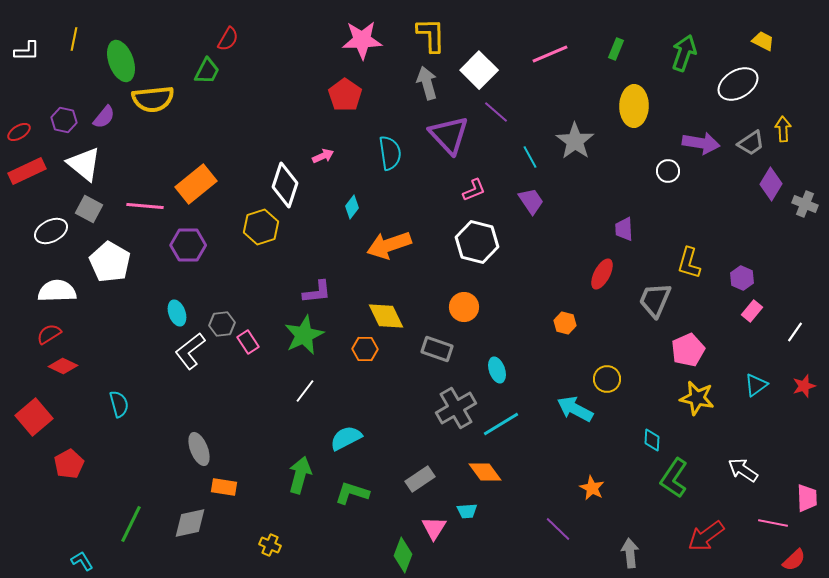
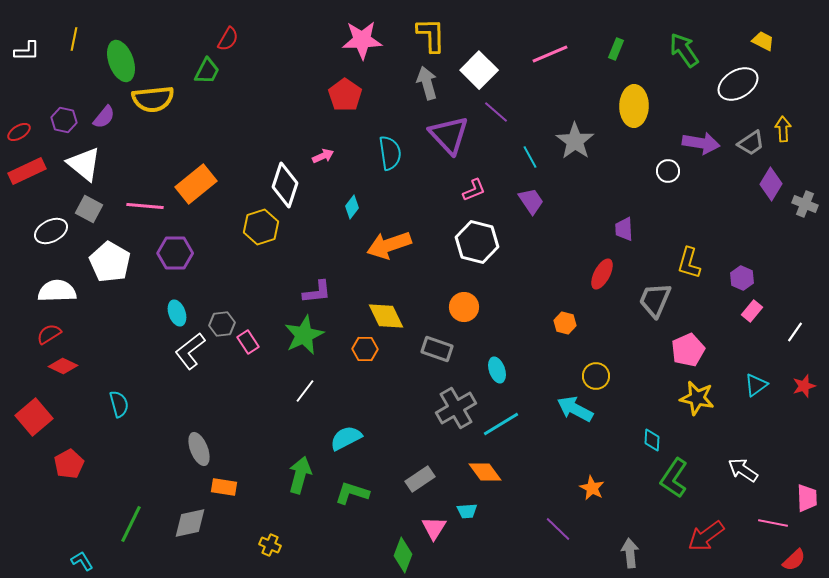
green arrow at (684, 53): moved 3 px up; rotated 54 degrees counterclockwise
purple hexagon at (188, 245): moved 13 px left, 8 px down
yellow circle at (607, 379): moved 11 px left, 3 px up
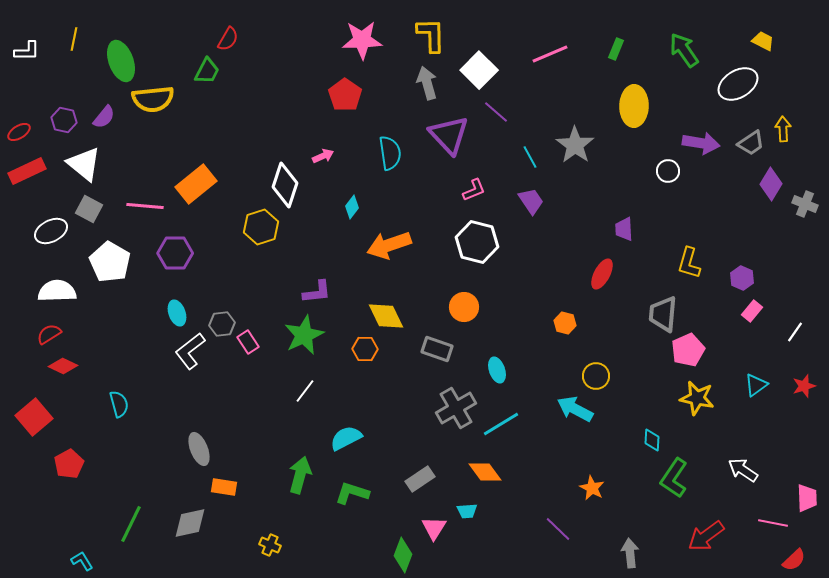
gray star at (575, 141): moved 4 px down
gray trapezoid at (655, 300): moved 8 px right, 14 px down; rotated 18 degrees counterclockwise
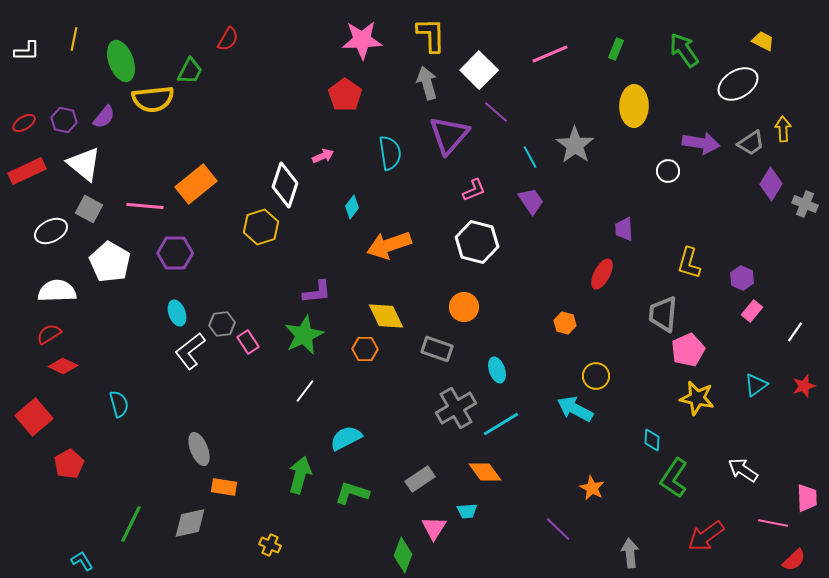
green trapezoid at (207, 71): moved 17 px left
red ellipse at (19, 132): moved 5 px right, 9 px up
purple triangle at (449, 135): rotated 24 degrees clockwise
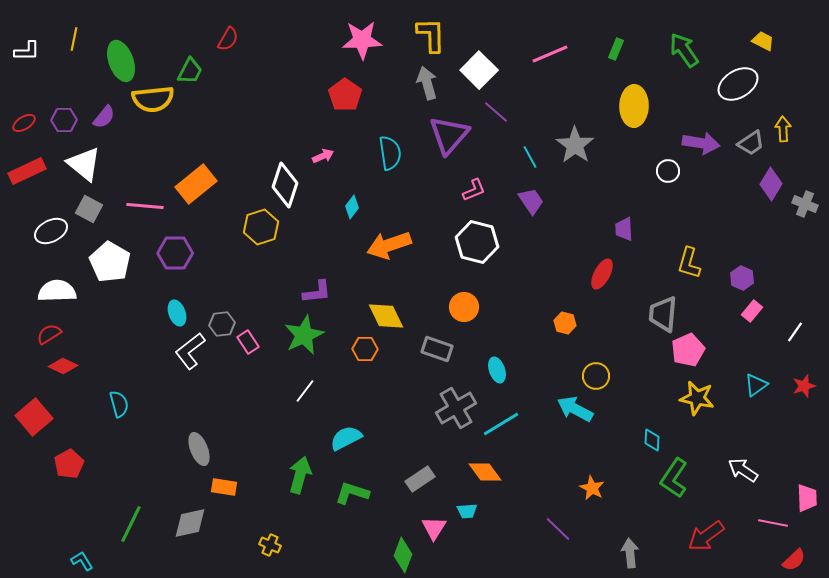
purple hexagon at (64, 120): rotated 15 degrees counterclockwise
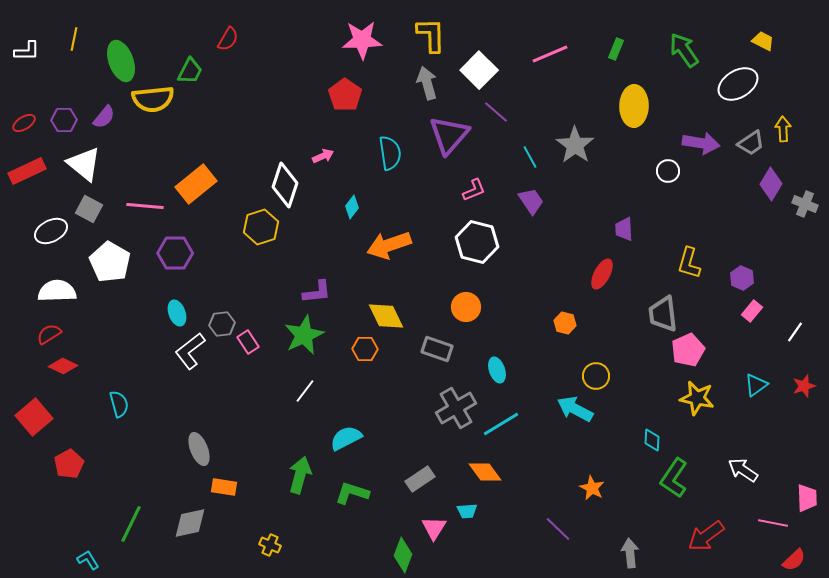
orange circle at (464, 307): moved 2 px right
gray trapezoid at (663, 314): rotated 12 degrees counterclockwise
cyan L-shape at (82, 561): moved 6 px right, 1 px up
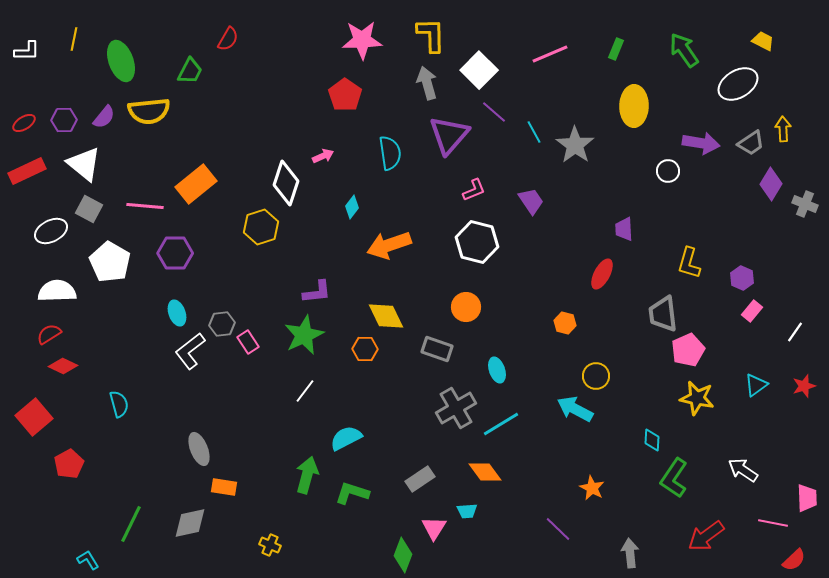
yellow semicircle at (153, 99): moved 4 px left, 12 px down
purple line at (496, 112): moved 2 px left
cyan line at (530, 157): moved 4 px right, 25 px up
white diamond at (285, 185): moved 1 px right, 2 px up
green arrow at (300, 475): moved 7 px right
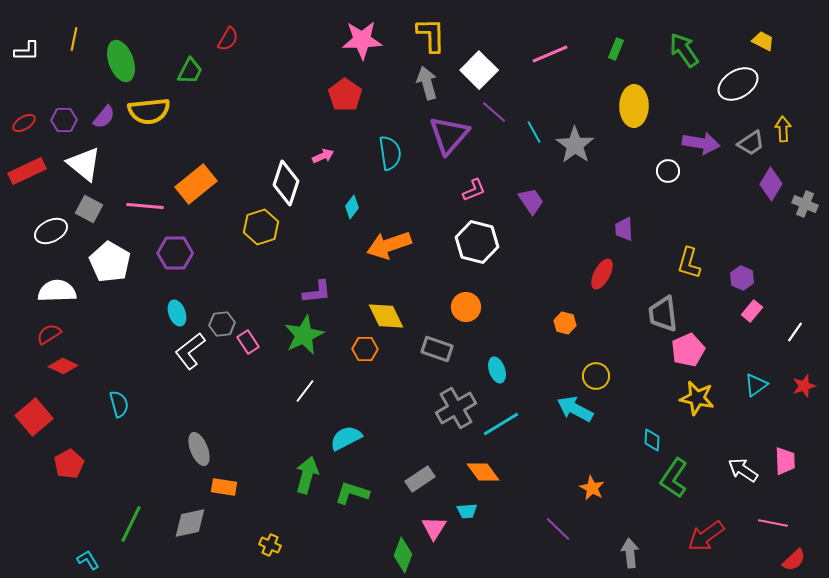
orange diamond at (485, 472): moved 2 px left
pink trapezoid at (807, 498): moved 22 px left, 37 px up
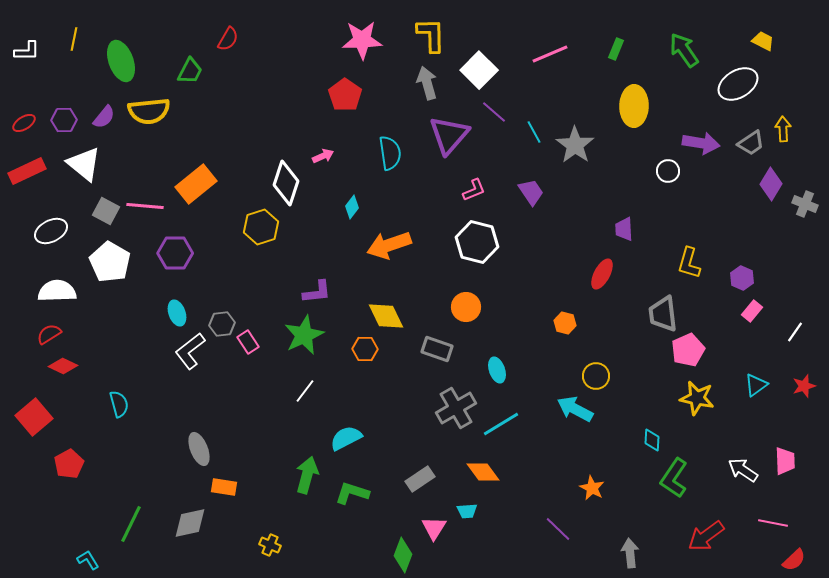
purple trapezoid at (531, 201): moved 9 px up
gray square at (89, 209): moved 17 px right, 2 px down
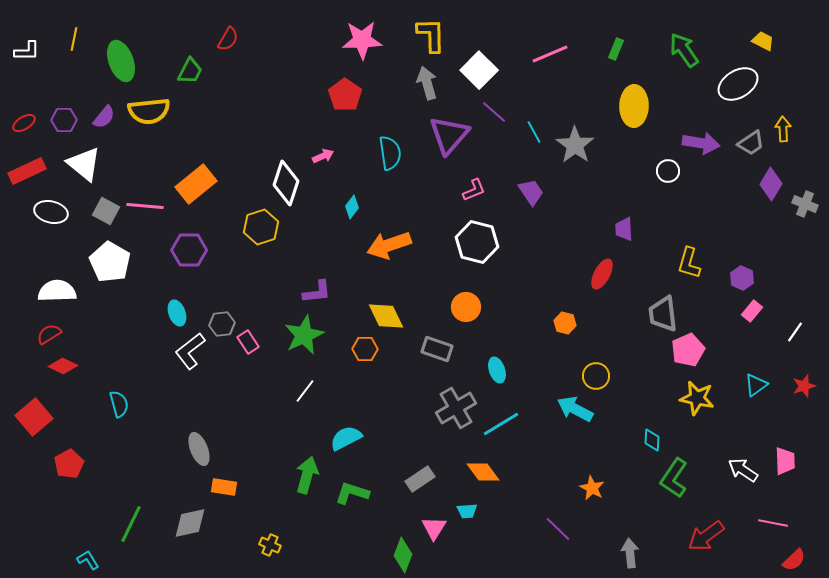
white ellipse at (51, 231): moved 19 px up; rotated 40 degrees clockwise
purple hexagon at (175, 253): moved 14 px right, 3 px up
